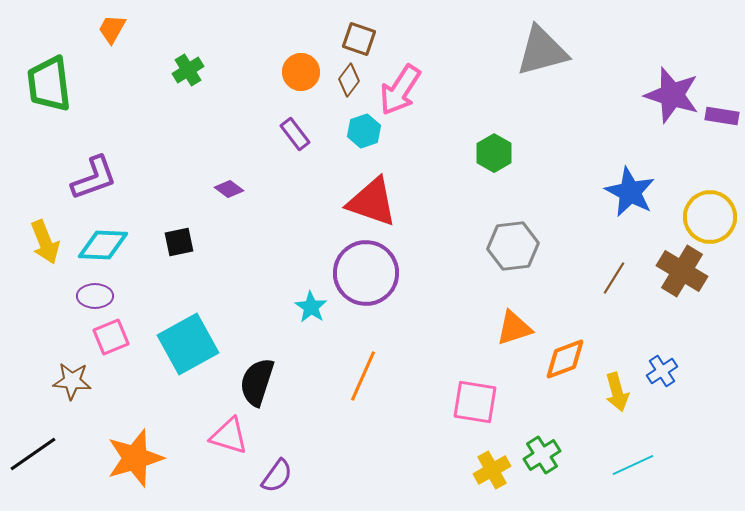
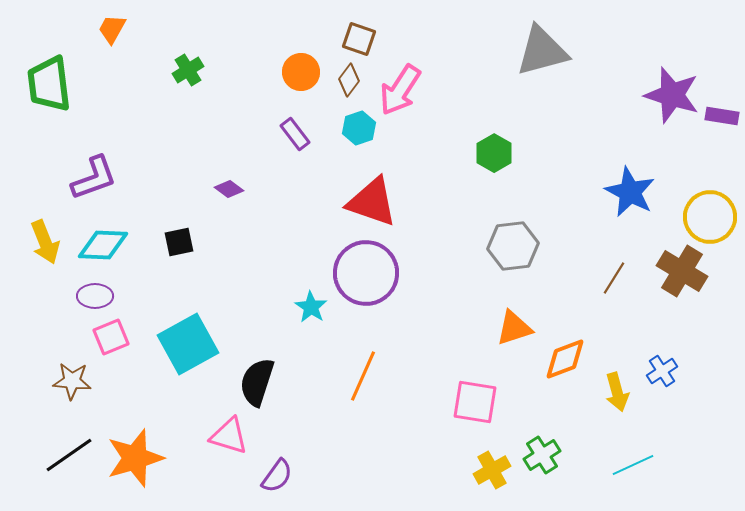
cyan hexagon at (364, 131): moved 5 px left, 3 px up
black line at (33, 454): moved 36 px right, 1 px down
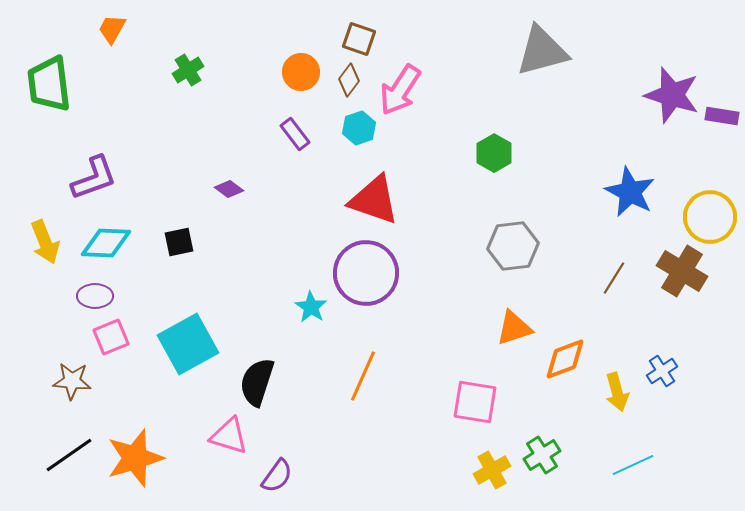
red triangle at (372, 202): moved 2 px right, 2 px up
cyan diamond at (103, 245): moved 3 px right, 2 px up
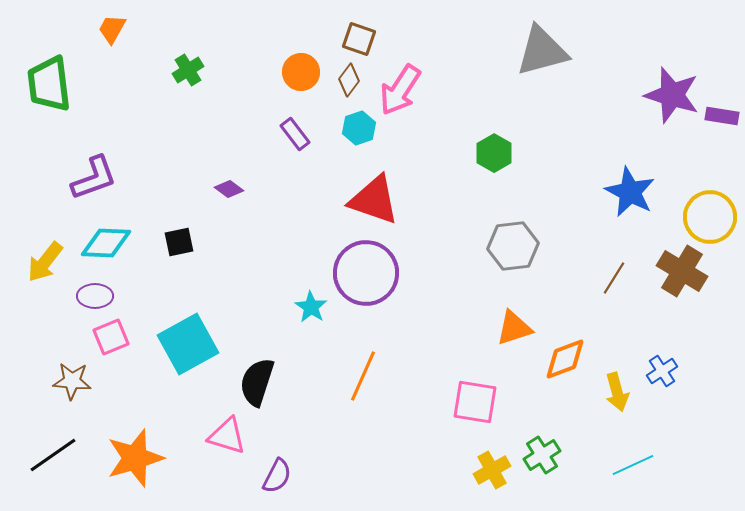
yellow arrow at (45, 242): moved 20 px down; rotated 60 degrees clockwise
pink triangle at (229, 436): moved 2 px left
black line at (69, 455): moved 16 px left
purple semicircle at (277, 476): rotated 9 degrees counterclockwise
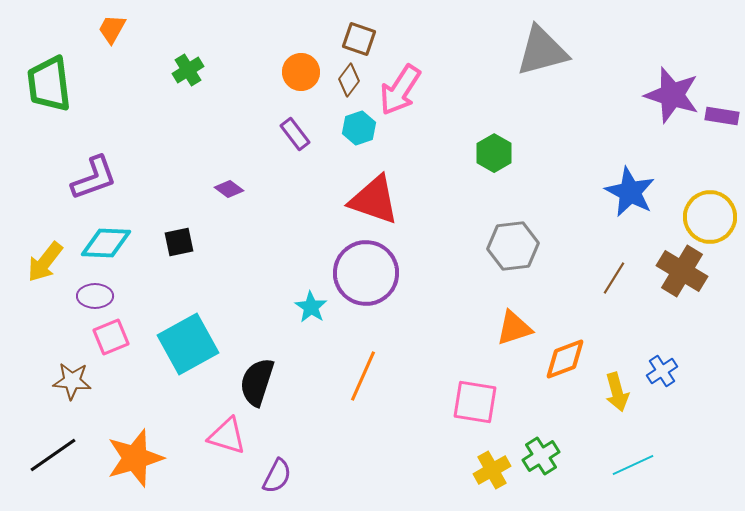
green cross at (542, 455): moved 1 px left, 1 px down
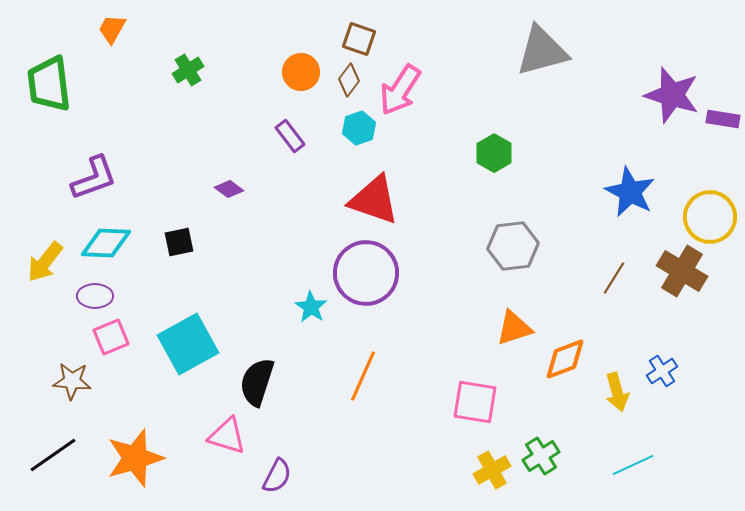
purple rectangle at (722, 116): moved 1 px right, 3 px down
purple rectangle at (295, 134): moved 5 px left, 2 px down
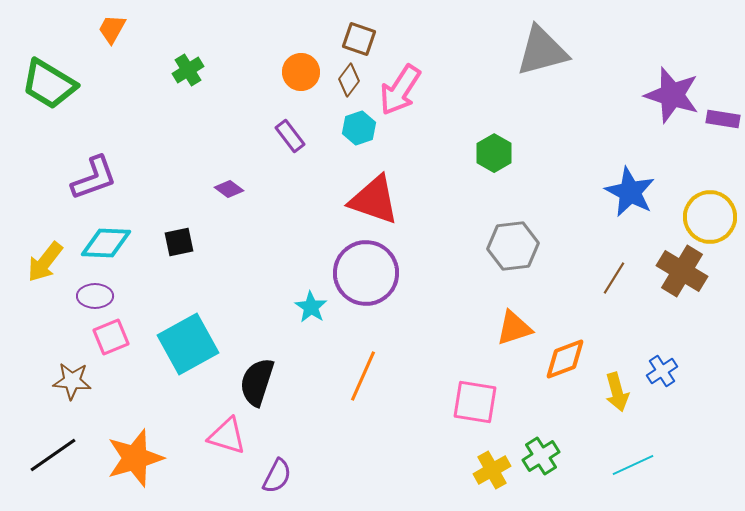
green trapezoid at (49, 84): rotated 52 degrees counterclockwise
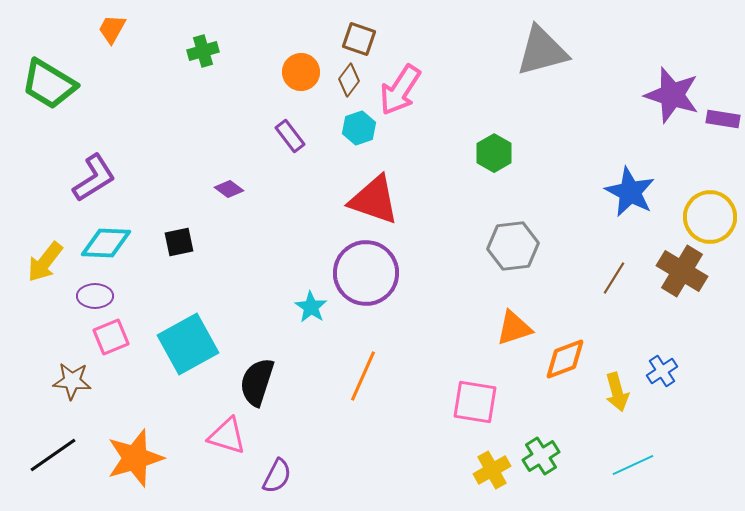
green cross at (188, 70): moved 15 px right, 19 px up; rotated 16 degrees clockwise
purple L-shape at (94, 178): rotated 12 degrees counterclockwise
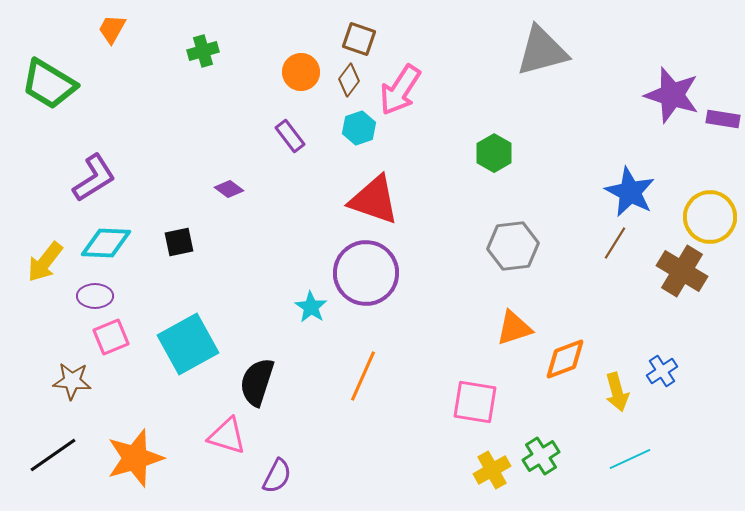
brown line at (614, 278): moved 1 px right, 35 px up
cyan line at (633, 465): moved 3 px left, 6 px up
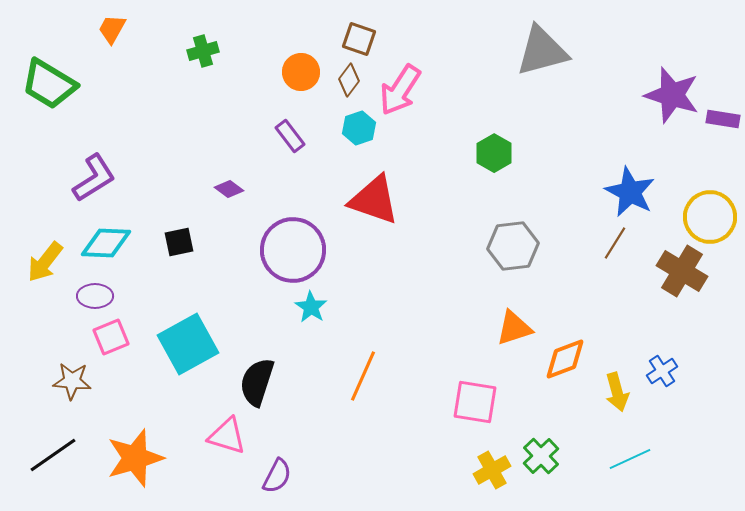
purple circle at (366, 273): moved 73 px left, 23 px up
green cross at (541, 456): rotated 12 degrees counterclockwise
